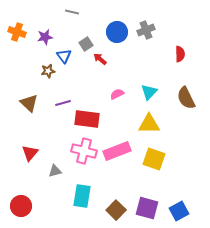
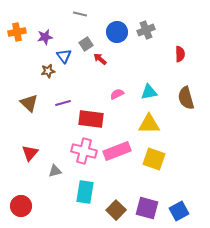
gray line: moved 8 px right, 2 px down
orange cross: rotated 30 degrees counterclockwise
cyan triangle: rotated 36 degrees clockwise
brown semicircle: rotated 10 degrees clockwise
red rectangle: moved 4 px right
cyan rectangle: moved 3 px right, 4 px up
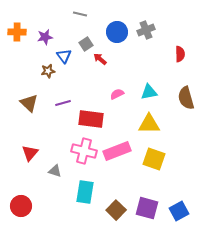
orange cross: rotated 12 degrees clockwise
gray triangle: rotated 32 degrees clockwise
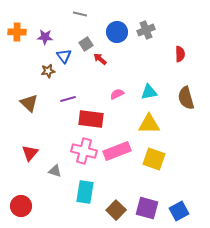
purple star: rotated 14 degrees clockwise
purple line: moved 5 px right, 4 px up
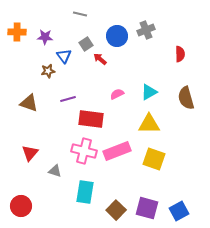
blue circle: moved 4 px down
cyan triangle: rotated 18 degrees counterclockwise
brown triangle: rotated 24 degrees counterclockwise
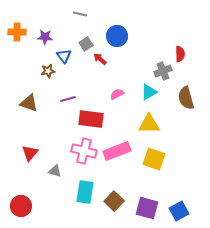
gray cross: moved 17 px right, 41 px down
brown square: moved 2 px left, 9 px up
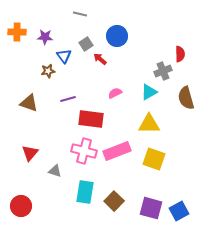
pink semicircle: moved 2 px left, 1 px up
purple square: moved 4 px right
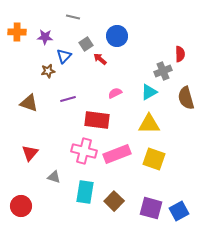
gray line: moved 7 px left, 3 px down
blue triangle: rotated 21 degrees clockwise
red rectangle: moved 6 px right, 1 px down
pink rectangle: moved 3 px down
gray triangle: moved 1 px left, 6 px down
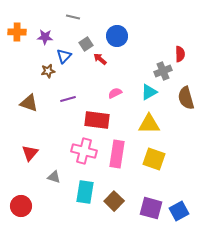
pink rectangle: rotated 60 degrees counterclockwise
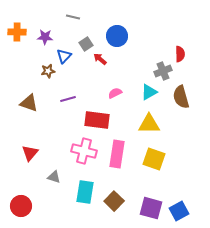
brown semicircle: moved 5 px left, 1 px up
